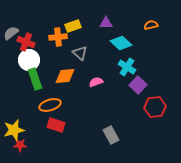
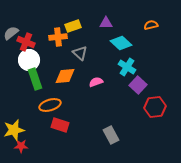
red rectangle: moved 4 px right
red star: moved 1 px right, 1 px down
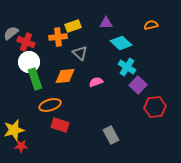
white circle: moved 2 px down
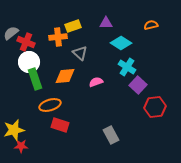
cyan diamond: rotated 10 degrees counterclockwise
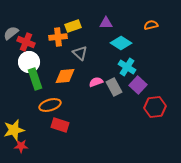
gray rectangle: moved 3 px right, 48 px up
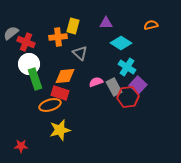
yellow rectangle: rotated 56 degrees counterclockwise
white circle: moved 2 px down
red hexagon: moved 27 px left, 10 px up
red rectangle: moved 32 px up
yellow star: moved 46 px right
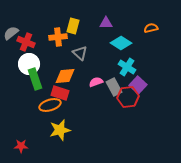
orange semicircle: moved 3 px down
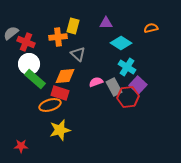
gray triangle: moved 2 px left, 1 px down
green rectangle: rotated 30 degrees counterclockwise
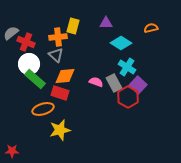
gray triangle: moved 22 px left, 1 px down
pink semicircle: rotated 40 degrees clockwise
gray rectangle: moved 4 px up
red hexagon: rotated 25 degrees counterclockwise
orange ellipse: moved 7 px left, 4 px down
red star: moved 9 px left, 5 px down
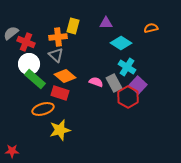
orange diamond: rotated 45 degrees clockwise
